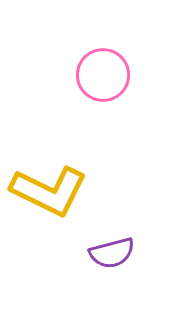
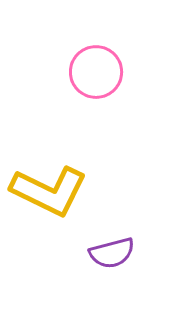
pink circle: moved 7 px left, 3 px up
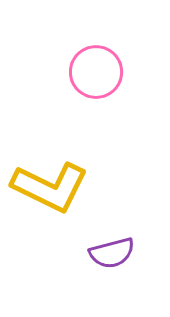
yellow L-shape: moved 1 px right, 4 px up
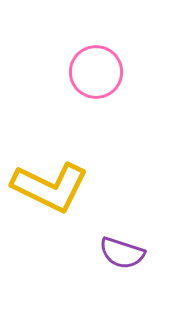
purple semicircle: moved 10 px right; rotated 33 degrees clockwise
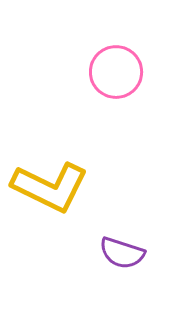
pink circle: moved 20 px right
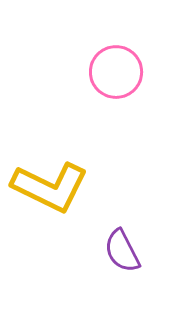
purple semicircle: moved 2 px up; rotated 45 degrees clockwise
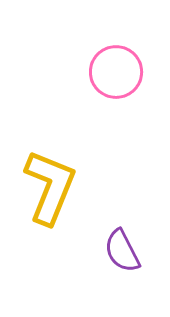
yellow L-shape: rotated 94 degrees counterclockwise
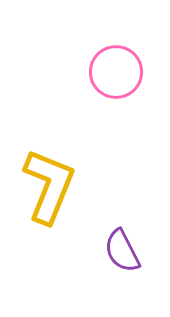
yellow L-shape: moved 1 px left, 1 px up
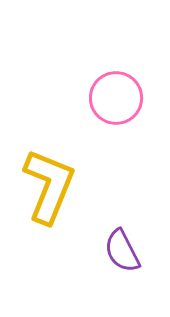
pink circle: moved 26 px down
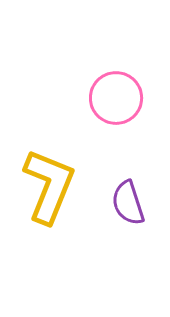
purple semicircle: moved 6 px right, 48 px up; rotated 9 degrees clockwise
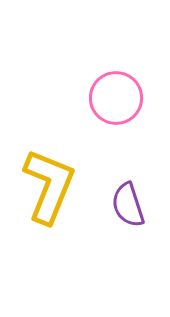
purple semicircle: moved 2 px down
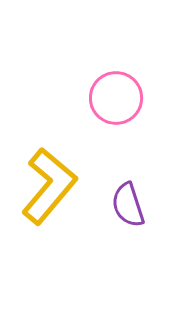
yellow L-shape: rotated 18 degrees clockwise
